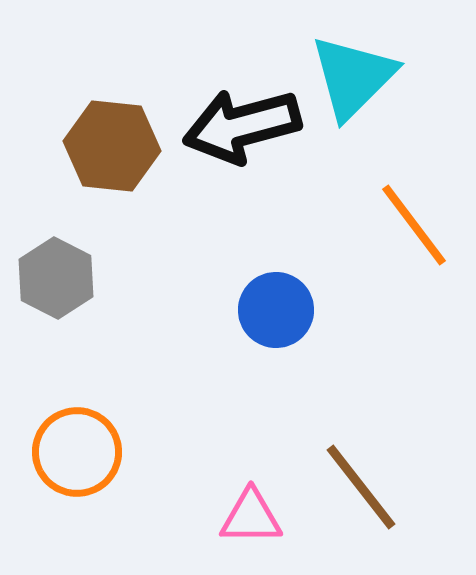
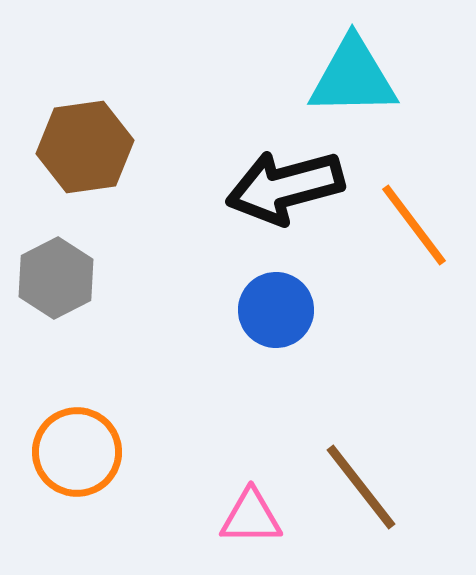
cyan triangle: rotated 44 degrees clockwise
black arrow: moved 43 px right, 61 px down
brown hexagon: moved 27 px left, 1 px down; rotated 14 degrees counterclockwise
gray hexagon: rotated 6 degrees clockwise
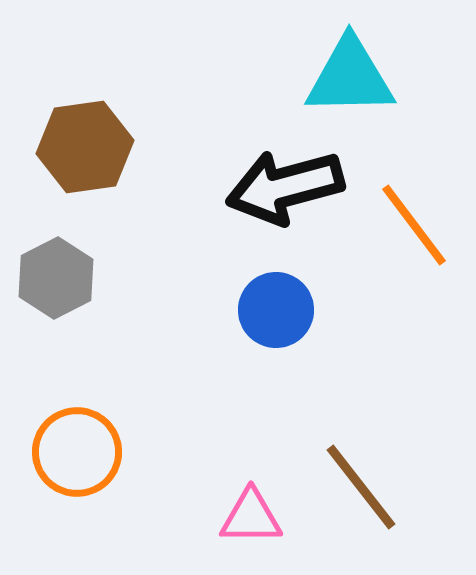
cyan triangle: moved 3 px left
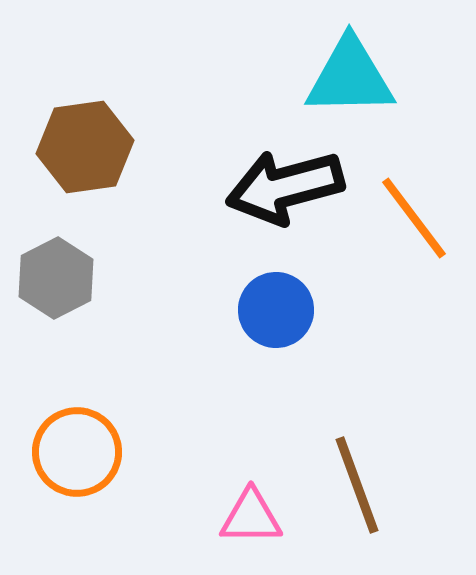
orange line: moved 7 px up
brown line: moved 4 px left, 2 px up; rotated 18 degrees clockwise
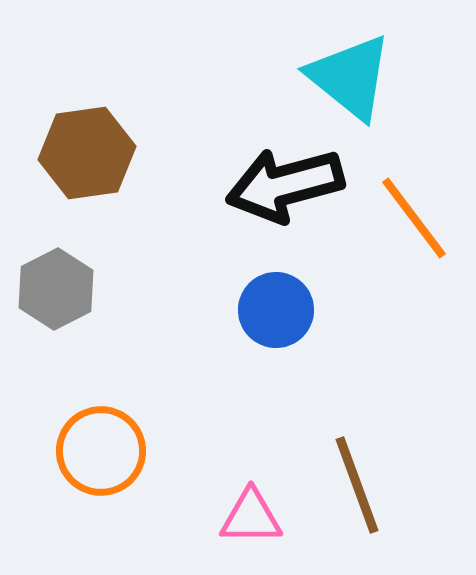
cyan triangle: rotated 40 degrees clockwise
brown hexagon: moved 2 px right, 6 px down
black arrow: moved 2 px up
gray hexagon: moved 11 px down
orange circle: moved 24 px right, 1 px up
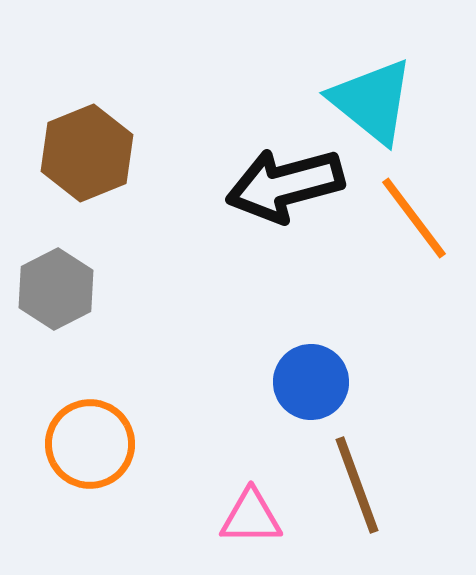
cyan triangle: moved 22 px right, 24 px down
brown hexagon: rotated 14 degrees counterclockwise
blue circle: moved 35 px right, 72 px down
orange circle: moved 11 px left, 7 px up
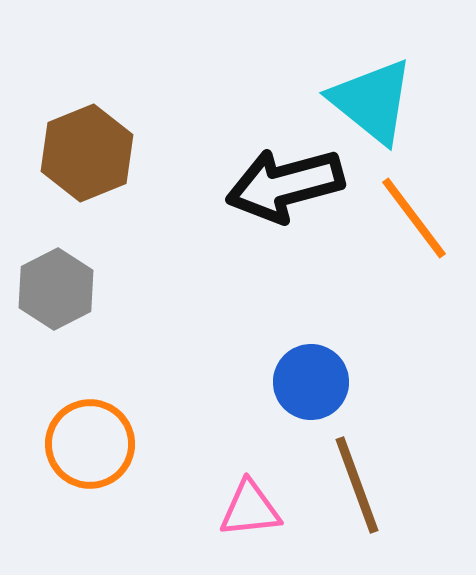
pink triangle: moved 1 px left, 8 px up; rotated 6 degrees counterclockwise
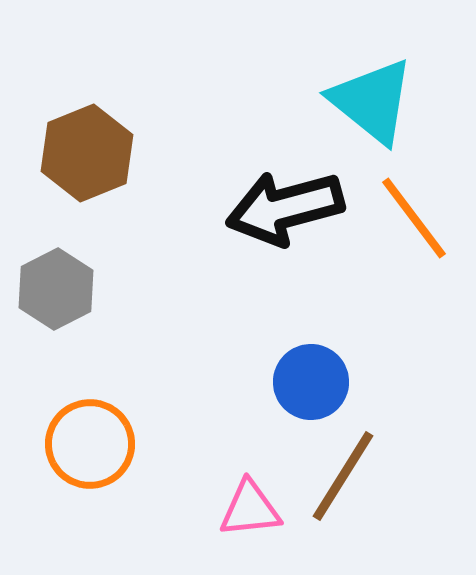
black arrow: moved 23 px down
brown line: moved 14 px left, 9 px up; rotated 52 degrees clockwise
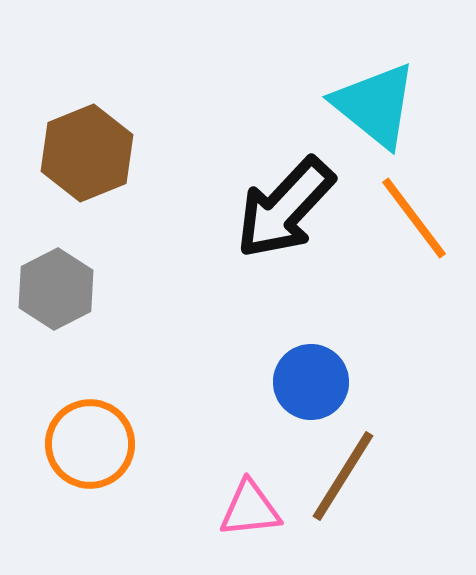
cyan triangle: moved 3 px right, 4 px down
black arrow: rotated 32 degrees counterclockwise
